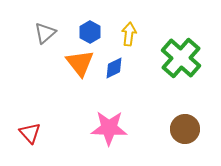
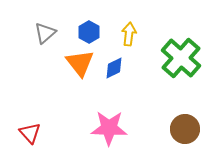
blue hexagon: moved 1 px left
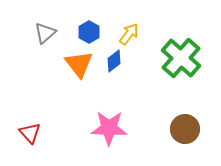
yellow arrow: rotated 30 degrees clockwise
orange triangle: moved 1 px left, 1 px down
blue diamond: moved 7 px up; rotated 10 degrees counterclockwise
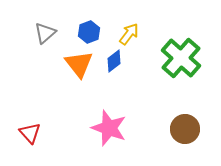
blue hexagon: rotated 10 degrees clockwise
pink star: rotated 18 degrees clockwise
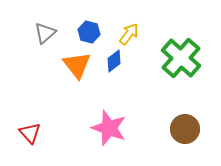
blue hexagon: rotated 25 degrees counterclockwise
orange triangle: moved 2 px left, 1 px down
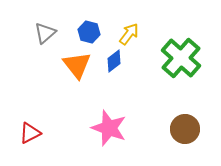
red triangle: rotated 45 degrees clockwise
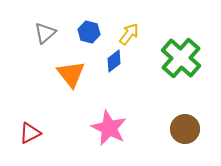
orange triangle: moved 6 px left, 9 px down
pink star: rotated 6 degrees clockwise
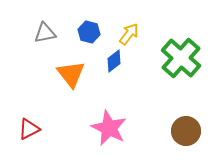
gray triangle: rotated 30 degrees clockwise
brown circle: moved 1 px right, 2 px down
red triangle: moved 1 px left, 4 px up
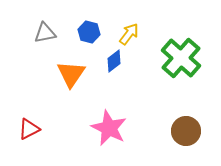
orange triangle: rotated 12 degrees clockwise
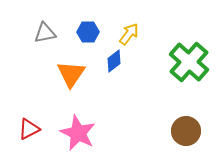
blue hexagon: moved 1 px left; rotated 15 degrees counterclockwise
green cross: moved 8 px right, 4 px down
pink star: moved 31 px left, 5 px down
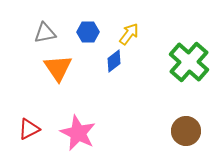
orange triangle: moved 13 px left, 6 px up; rotated 8 degrees counterclockwise
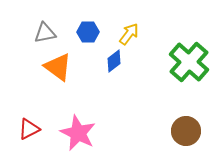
orange triangle: moved 1 px up; rotated 20 degrees counterclockwise
